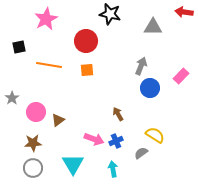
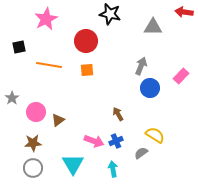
pink arrow: moved 2 px down
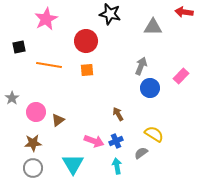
yellow semicircle: moved 1 px left, 1 px up
cyan arrow: moved 4 px right, 3 px up
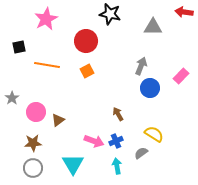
orange line: moved 2 px left
orange square: moved 1 px down; rotated 24 degrees counterclockwise
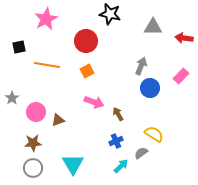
red arrow: moved 26 px down
brown triangle: rotated 16 degrees clockwise
pink arrow: moved 39 px up
cyan arrow: moved 4 px right; rotated 56 degrees clockwise
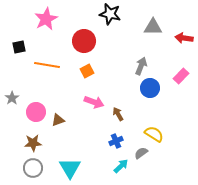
red circle: moved 2 px left
cyan triangle: moved 3 px left, 4 px down
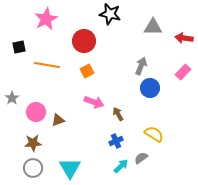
pink rectangle: moved 2 px right, 4 px up
gray semicircle: moved 5 px down
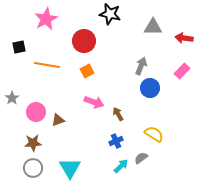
pink rectangle: moved 1 px left, 1 px up
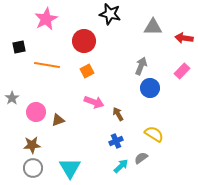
brown star: moved 1 px left, 2 px down
